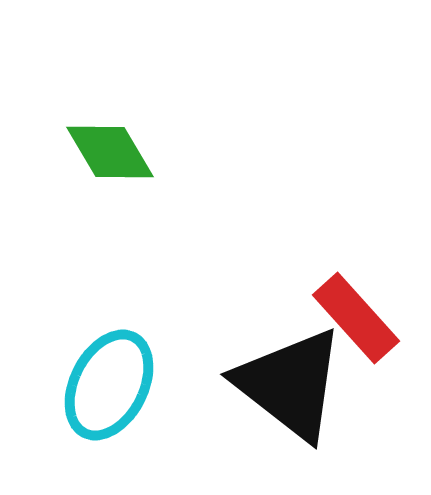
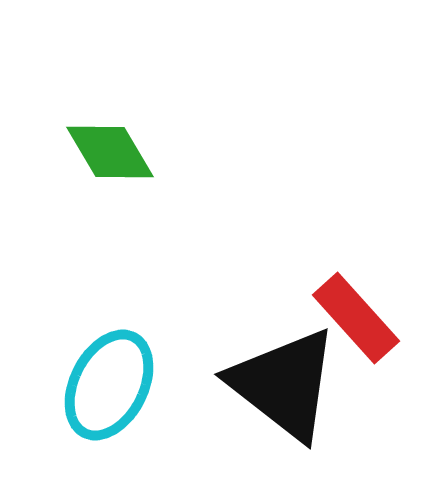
black triangle: moved 6 px left
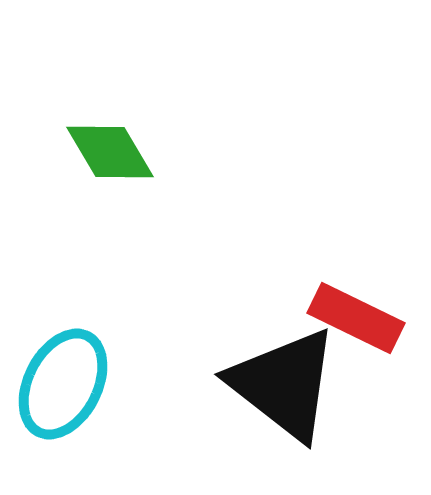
red rectangle: rotated 22 degrees counterclockwise
cyan ellipse: moved 46 px left, 1 px up
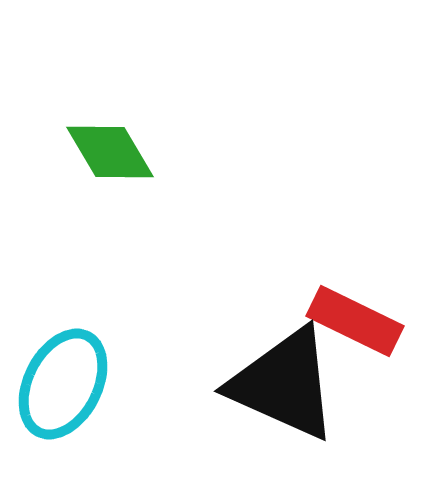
red rectangle: moved 1 px left, 3 px down
black triangle: rotated 14 degrees counterclockwise
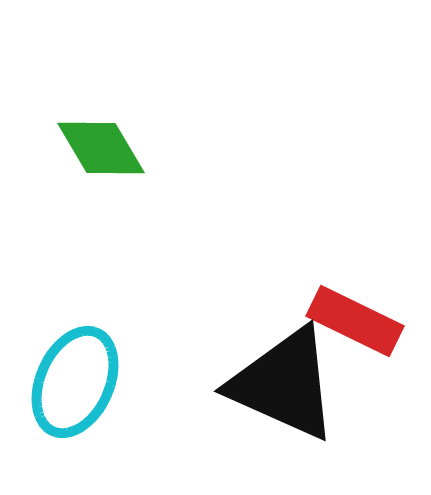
green diamond: moved 9 px left, 4 px up
cyan ellipse: moved 12 px right, 2 px up; rotated 3 degrees counterclockwise
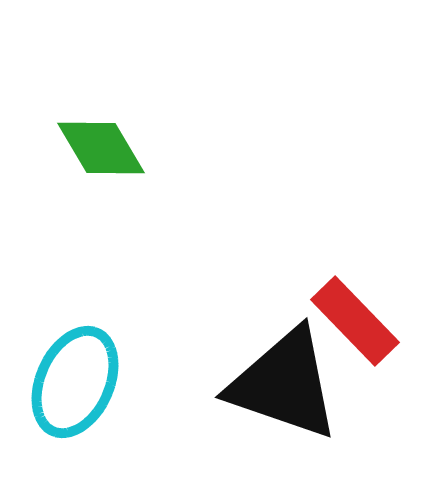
red rectangle: rotated 20 degrees clockwise
black triangle: rotated 5 degrees counterclockwise
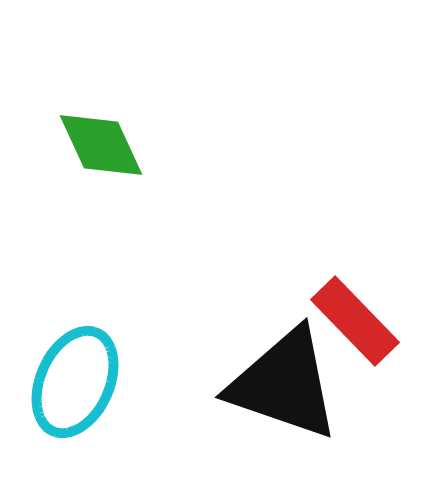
green diamond: moved 3 px up; rotated 6 degrees clockwise
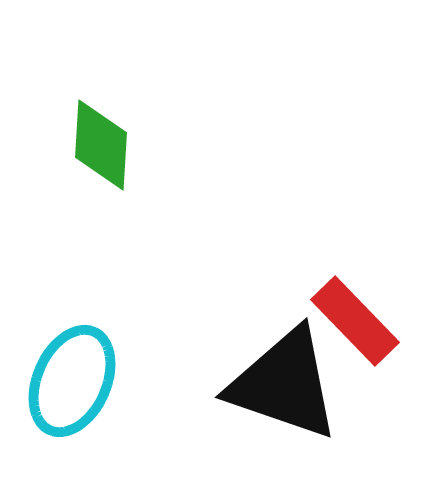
green diamond: rotated 28 degrees clockwise
cyan ellipse: moved 3 px left, 1 px up
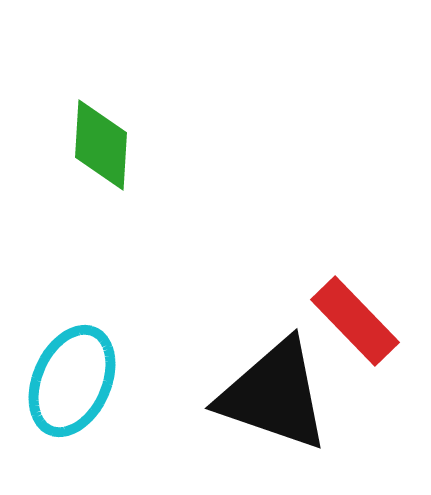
black triangle: moved 10 px left, 11 px down
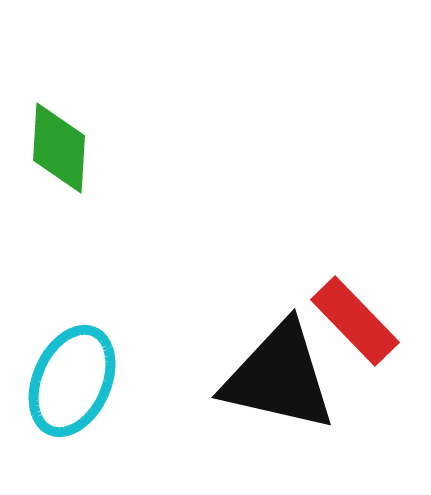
green diamond: moved 42 px left, 3 px down
black triangle: moved 5 px right, 18 px up; rotated 6 degrees counterclockwise
